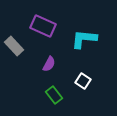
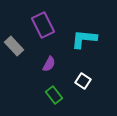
purple rectangle: moved 1 px up; rotated 40 degrees clockwise
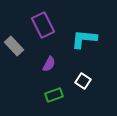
green rectangle: rotated 72 degrees counterclockwise
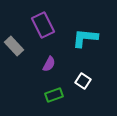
cyan L-shape: moved 1 px right, 1 px up
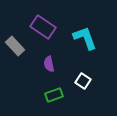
purple rectangle: moved 2 px down; rotated 30 degrees counterclockwise
cyan L-shape: rotated 64 degrees clockwise
gray rectangle: moved 1 px right
purple semicircle: rotated 140 degrees clockwise
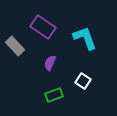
purple semicircle: moved 1 px right, 1 px up; rotated 35 degrees clockwise
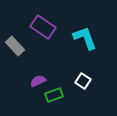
purple semicircle: moved 12 px left, 18 px down; rotated 42 degrees clockwise
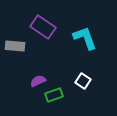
gray rectangle: rotated 42 degrees counterclockwise
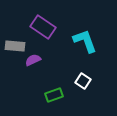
cyan L-shape: moved 3 px down
purple semicircle: moved 5 px left, 21 px up
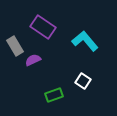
cyan L-shape: rotated 20 degrees counterclockwise
gray rectangle: rotated 54 degrees clockwise
